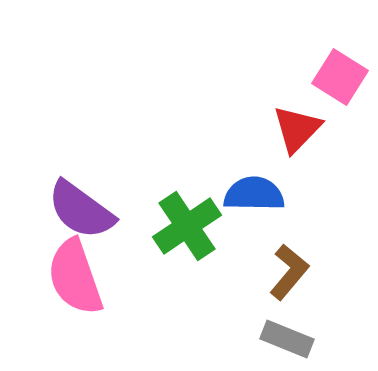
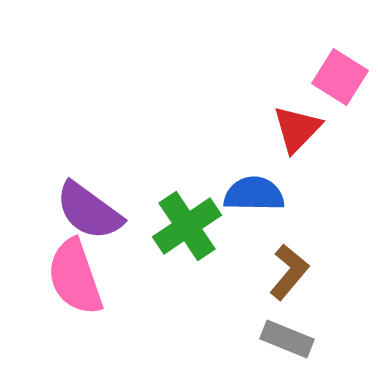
purple semicircle: moved 8 px right, 1 px down
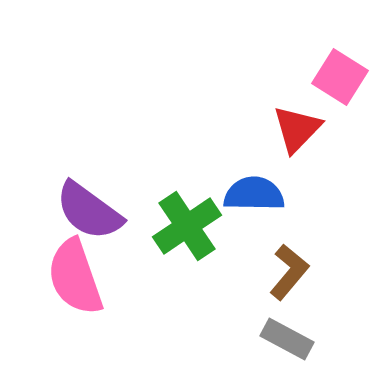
gray rectangle: rotated 6 degrees clockwise
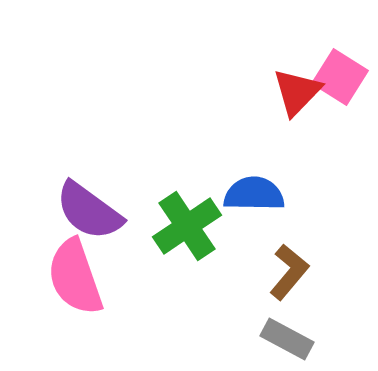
red triangle: moved 37 px up
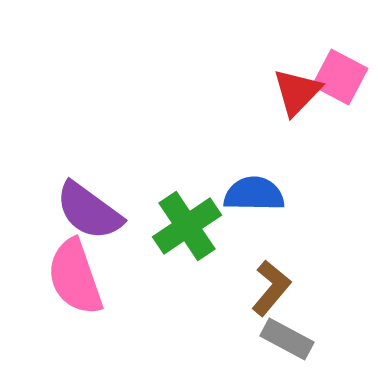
pink square: rotated 4 degrees counterclockwise
brown L-shape: moved 18 px left, 16 px down
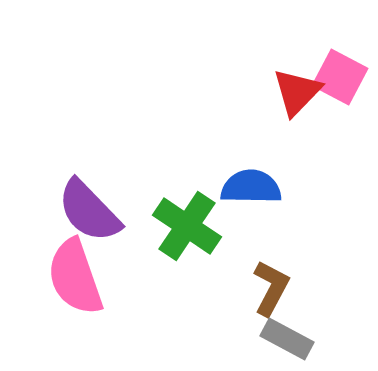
blue semicircle: moved 3 px left, 7 px up
purple semicircle: rotated 10 degrees clockwise
green cross: rotated 22 degrees counterclockwise
brown L-shape: rotated 12 degrees counterclockwise
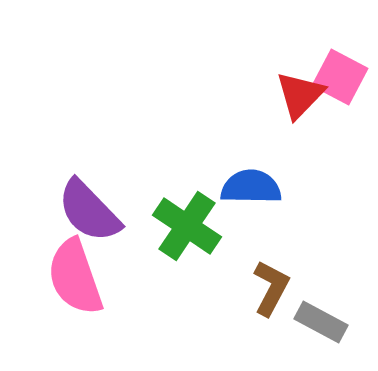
red triangle: moved 3 px right, 3 px down
gray rectangle: moved 34 px right, 17 px up
